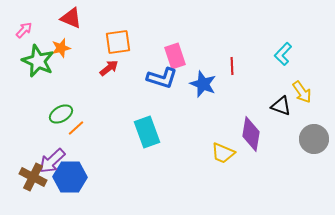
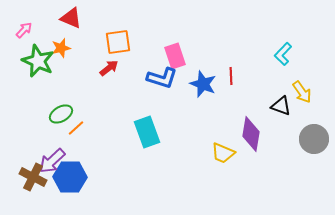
red line: moved 1 px left, 10 px down
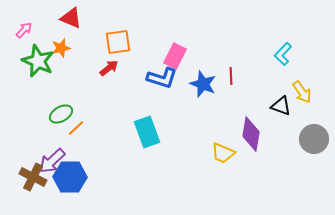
pink rectangle: rotated 45 degrees clockwise
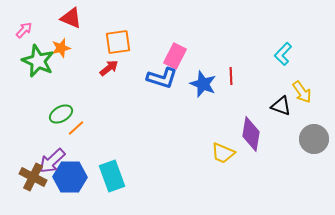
cyan rectangle: moved 35 px left, 44 px down
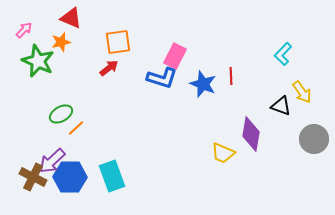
orange star: moved 6 px up
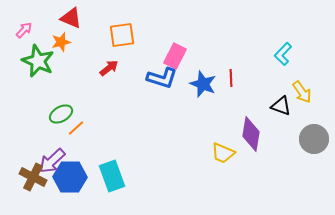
orange square: moved 4 px right, 7 px up
red line: moved 2 px down
